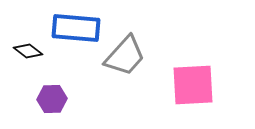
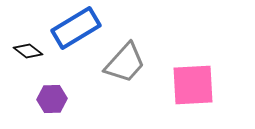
blue rectangle: rotated 36 degrees counterclockwise
gray trapezoid: moved 7 px down
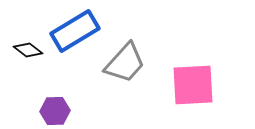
blue rectangle: moved 1 px left, 3 px down
black diamond: moved 1 px up
purple hexagon: moved 3 px right, 12 px down
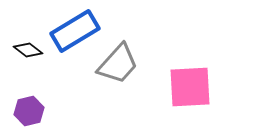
gray trapezoid: moved 7 px left, 1 px down
pink square: moved 3 px left, 2 px down
purple hexagon: moved 26 px left; rotated 12 degrees counterclockwise
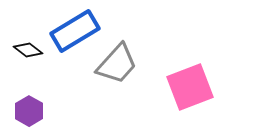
gray trapezoid: moved 1 px left
pink square: rotated 18 degrees counterclockwise
purple hexagon: rotated 16 degrees counterclockwise
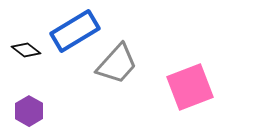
black diamond: moved 2 px left
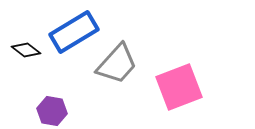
blue rectangle: moved 1 px left, 1 px down
pink square: moved 11 px left
purple hexagon: moved 23 px right; rotated 20 degrees counterclockwise
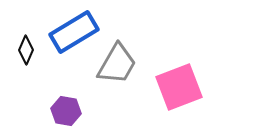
black diamond: rotated 76 degrees clockwise
gray trapezoid: rotated 12 degrees counterclockwise
purple hexagon: moved 14 px right
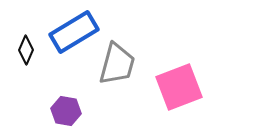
gray trapezoid: rotated 15 degrees counterclockwise
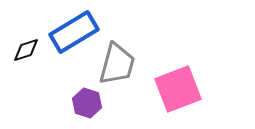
black diamond: rotated 48 degrees clockwise
pink square: moved 1 px left, 2 px down
purple hexagon: moved 21 px right, 8 px up; rotated 8 degrees clockwise
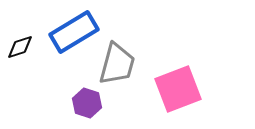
black diamond: moved 6 px left, 3 px up
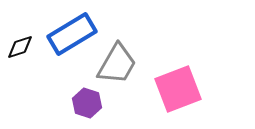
blue rectangle: moved 2 px left, 2 px down
gray trapezoid: rotated 15 degrees clockwise
